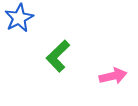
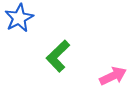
pink arrow: rotated 12 degrees counterclockwise
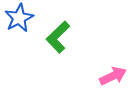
green L-shape: moved 19 px up
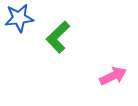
blue star: rotated 20 degrees clockwise
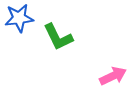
green L-shape: rotated 72 degrees counterclockwise
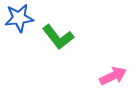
green L-shape: rotated 12 degrees counterclockwise
